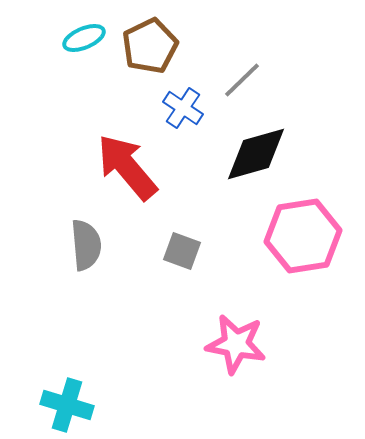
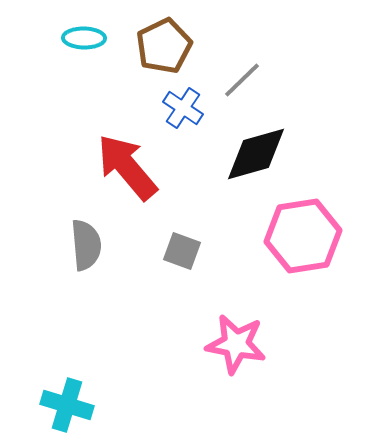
cyan ellipse: rotated 24 degrees clockwise
brown pentagon: moved 14 px right
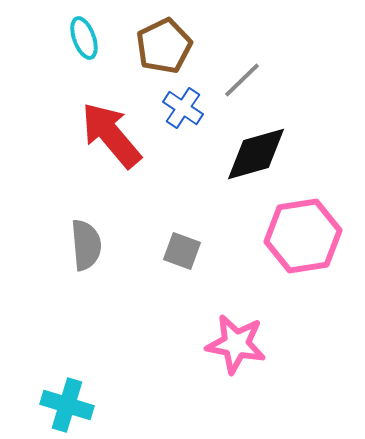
cyan ellipse: rotated 69 degrees clockwise
red arrow: moved 16 px left, 32 px up
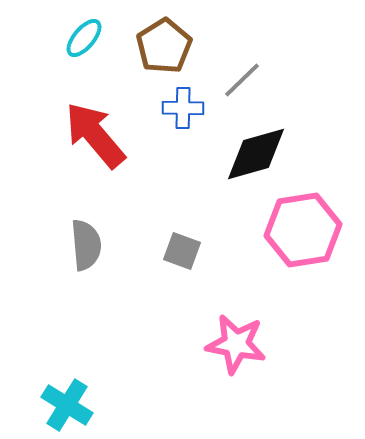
cyan ellipse: rotated 60 degrees clockwise
brown pentagon: rotated 6 degrees counterclockwise
blue cross: rotated 33 degrees counterclockwise
red arrow: moved 16 px left
pink hexagon: moved 6 px up
cyan cross: rotated 15 degrees clockwise
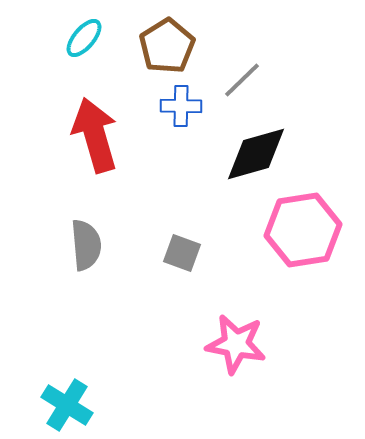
brown pentagon: moved 3 px right
blue cross: moved 2 px left, 2 px up
red arrow: rotated 24 degrees clockwise
gray square: moved 2 px down
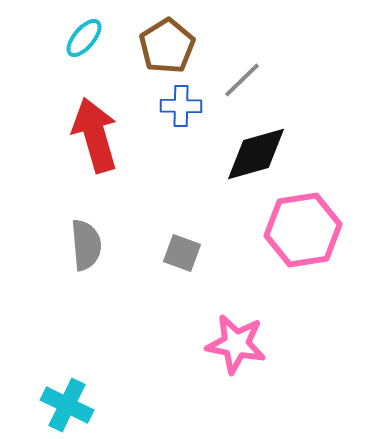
cyan cross: rotated 6 degrees counterclockwise
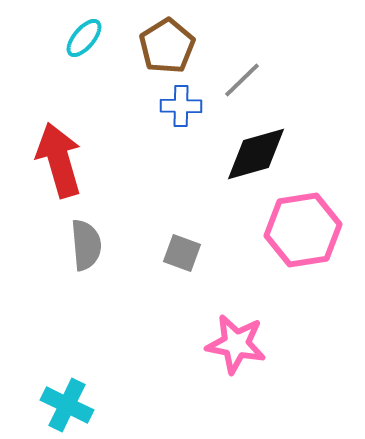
red arrow: moved 36 px left, 25 px down
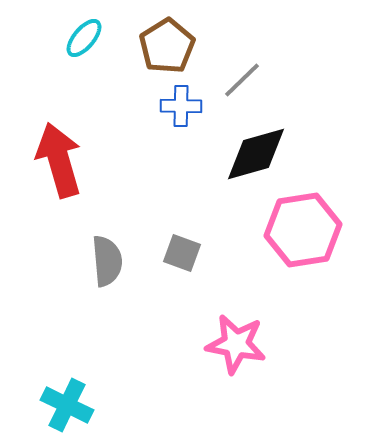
gray semicircle: moved 21 px right, 16 px down
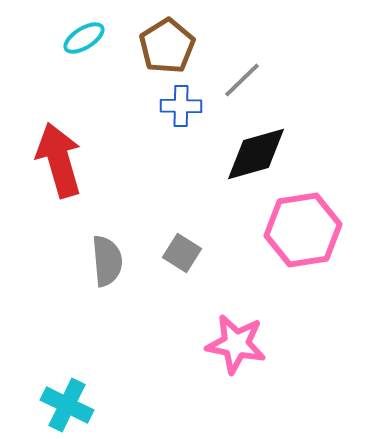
cyan ellipse: rotated 18 degrees clockwise
gray square: rotated 12 degrees clockwise
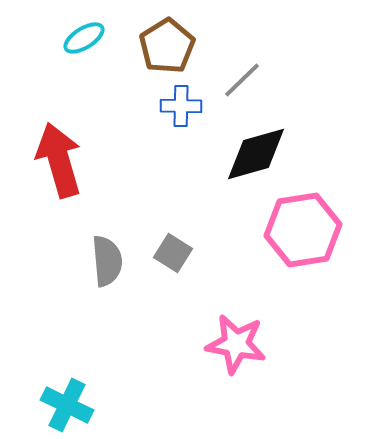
gray square: moved 9 px left
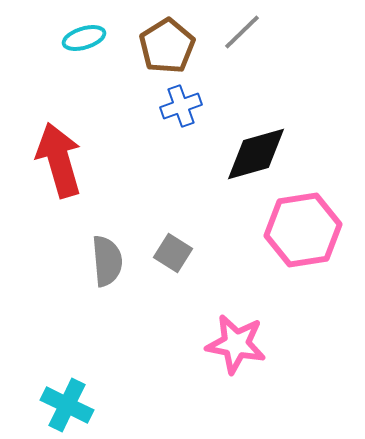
cyan ellipse: rotated 15 degrees clockwise
gray line: moved 48 px up
blue cross: rotated 21 degrees counterclockwise
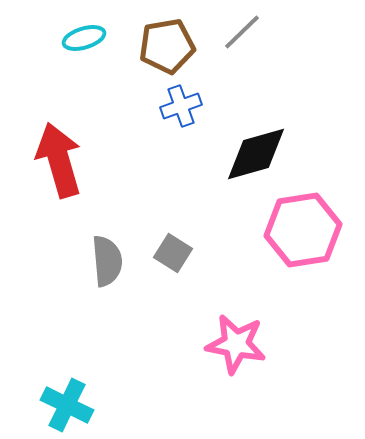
brown pentagon: rotated 22 degrees clockwise
